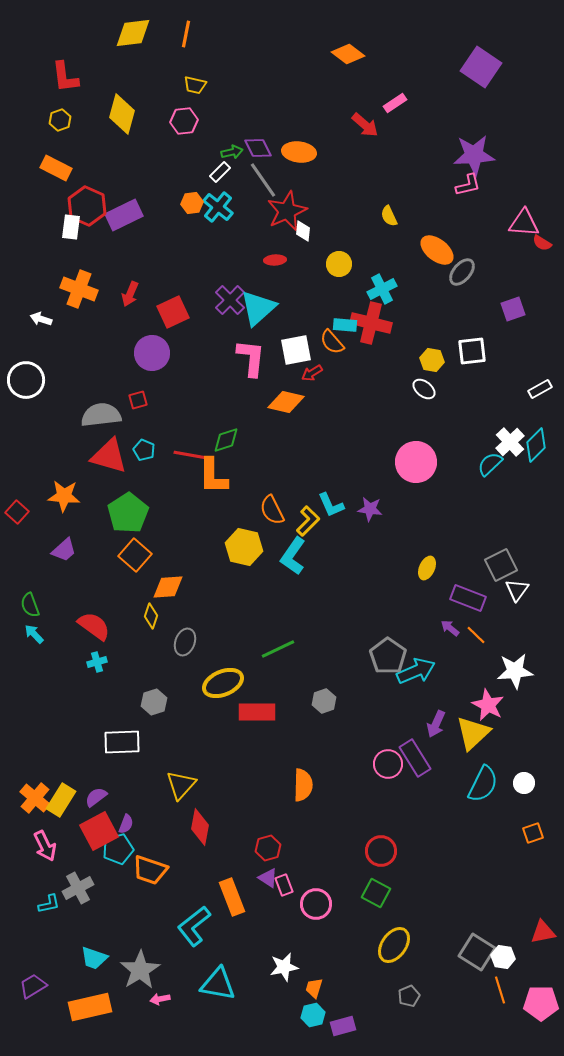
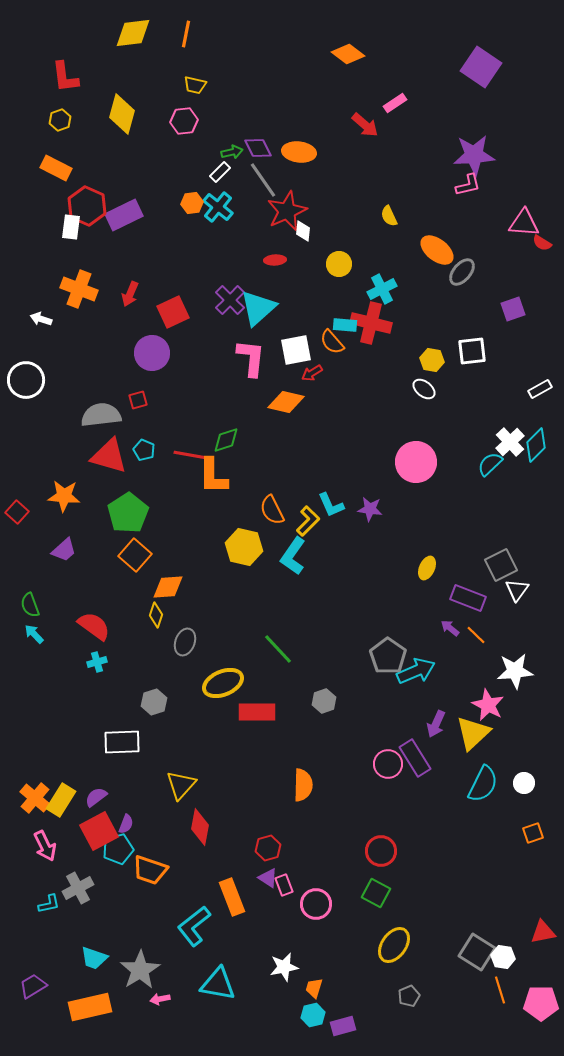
yellow diamond at (151, 616): moved 5 px right, 1 px up
green line at (278, 649): rotated 72 degrees clockwise
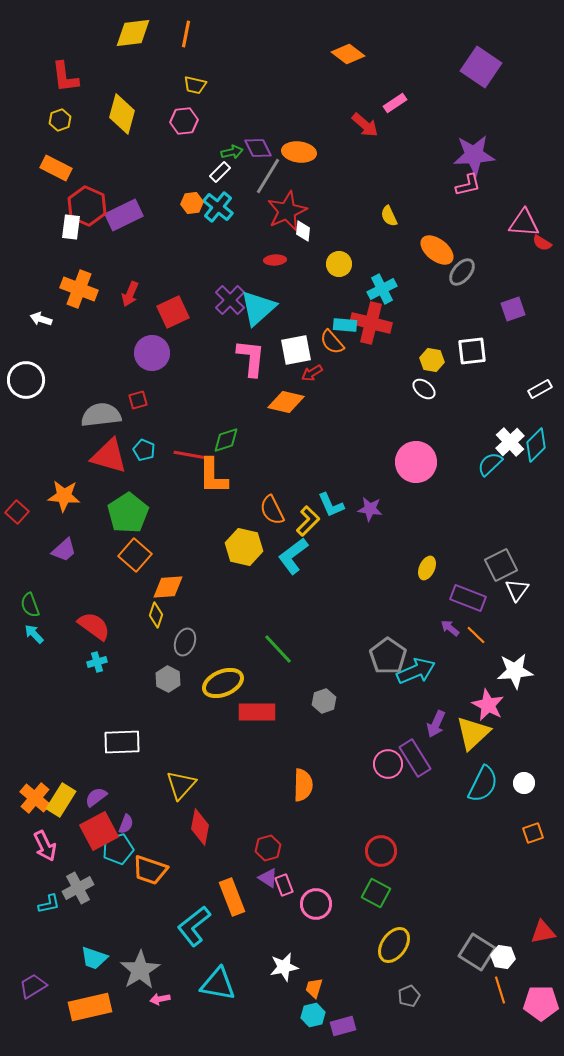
gray line at (263, 180): moved 5 px right, 4 px up; rotated 66 degrees clockwise
cyan L-shape at (293, 556): rotated 18 degrees clockwise
gray hexagon at (154, 702): moved 14 px right, 23 px up; rotated 15 degrees counterclockwise
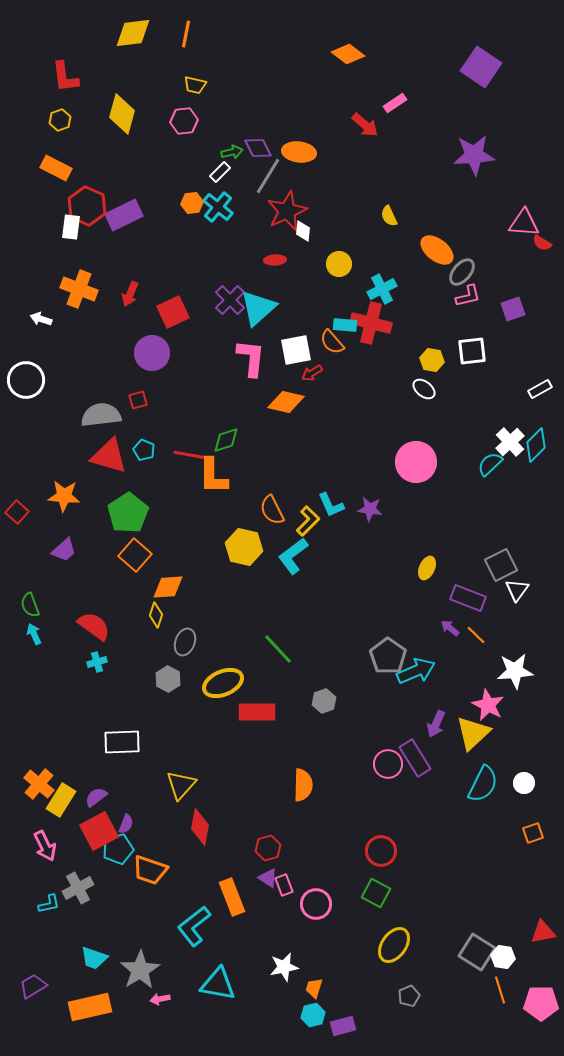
pink L-shape at (468, 185): moved 111 px down
cyan arrow at (34, 634): rotated 20 degrees clockwise
orange cross at (35, 798): moved 4 px right, 14 px up
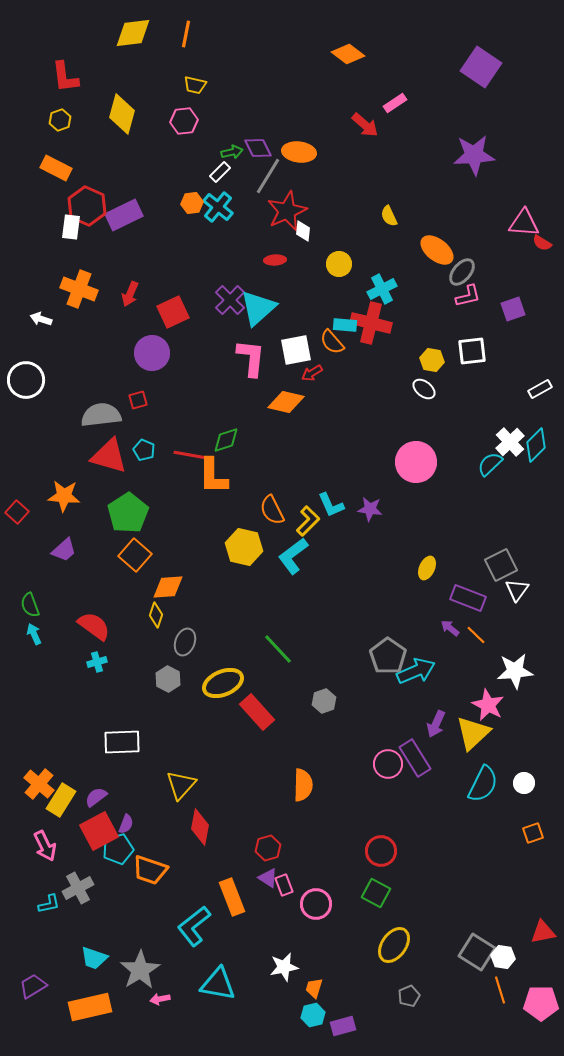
red rectangle at (257, 712): rotated 48 degrees clockwise
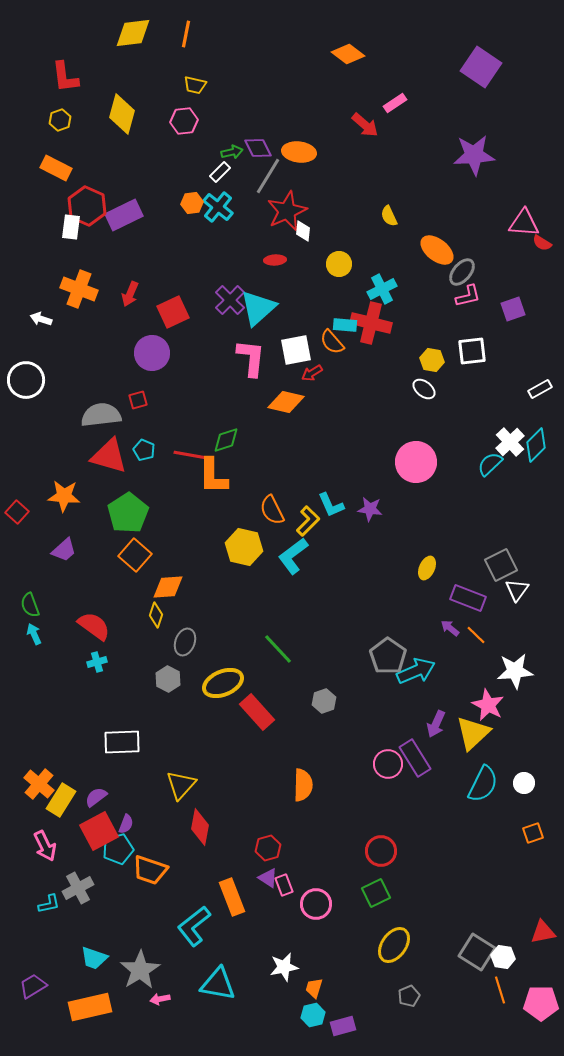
green square at (376, 893): rotated 36 degrees clockwise
